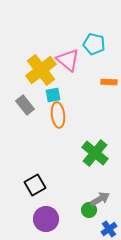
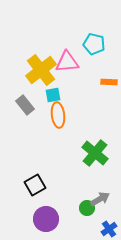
pink triangle: moved 1 px left, 2 px down; rotated 45 degrees counterclockwise
green circle: moved 2 px left, 2 px up
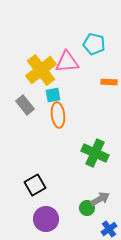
green cross: rotated 16 degrees counterclockwise
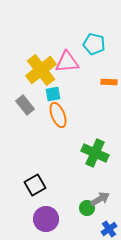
cyan square: moved 1 px up
orange ellipse: rotated 15 degrees counterclockwise
